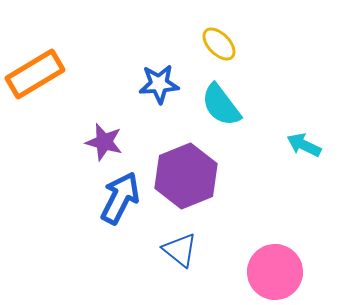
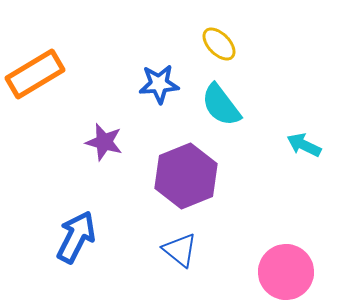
blue arrow: moved 44 px left, 39 px down
pink circle: moved 11 px right
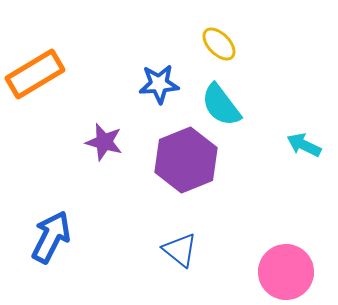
purple hexagon: moved 16 px up
blue arrow: moved 25 px left
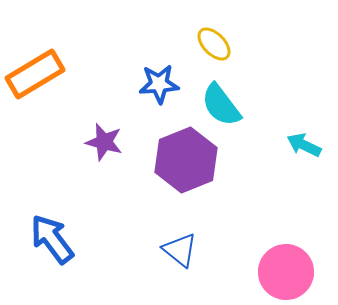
yellow ellipse: moved 5 px left
blue arrow: moved 1 px right, 2 px down; rotated 64 degrees counterclockwise
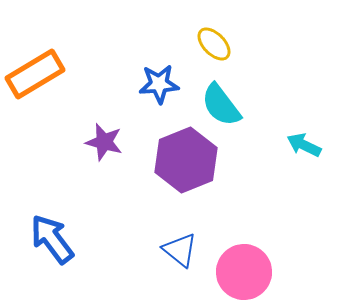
pink circle: moved 42 px left
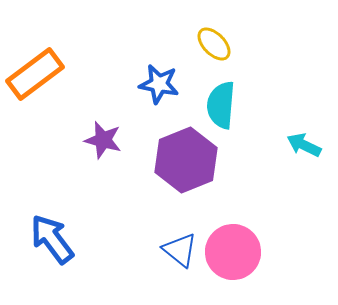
orange rectangle: rotated 6 degrees counterclockwise
blue star: rotated 15 degrees clockwise
cyan semicircle: rotated 42 degrees clockwise
purple star: moved 1 px left, 2 px up
pink circle: moved 11 px left, 20 px up
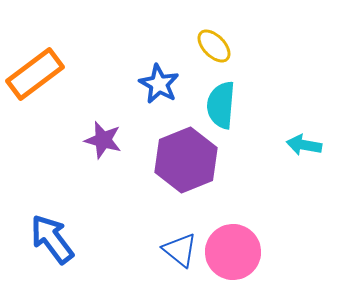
yellow ellipse: moved 2 px down
blue star: rotated 18 degrees clockwise
cyan arrow: rotated 16 degrees counterclockwise
